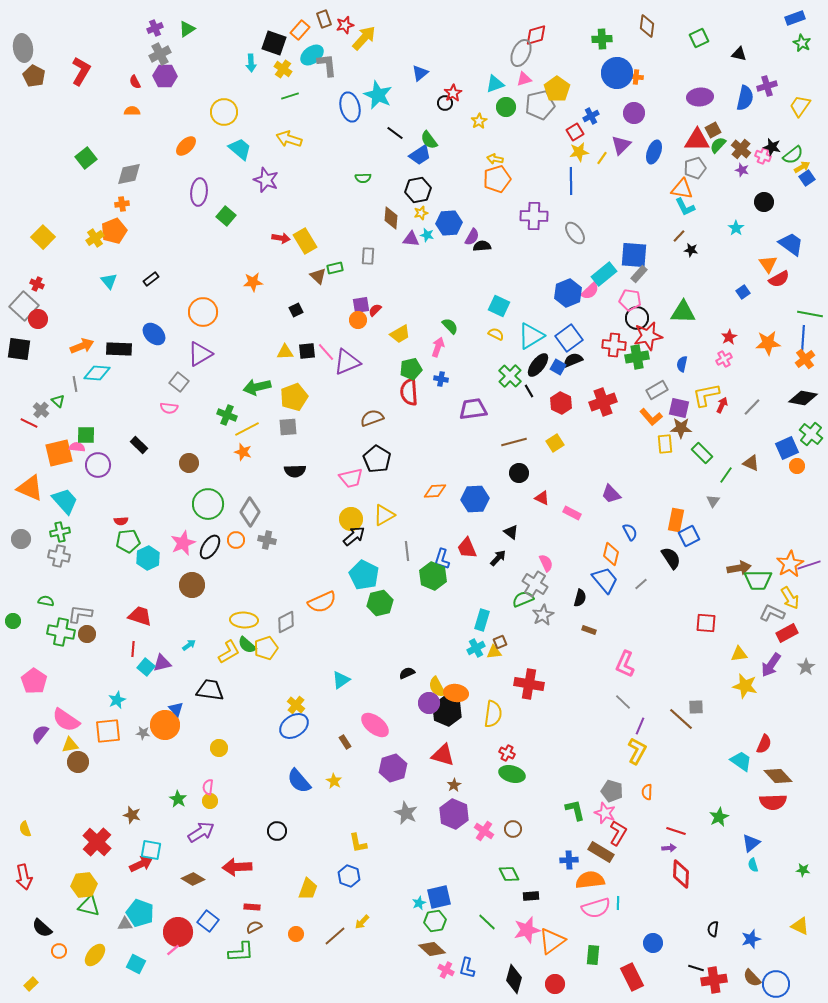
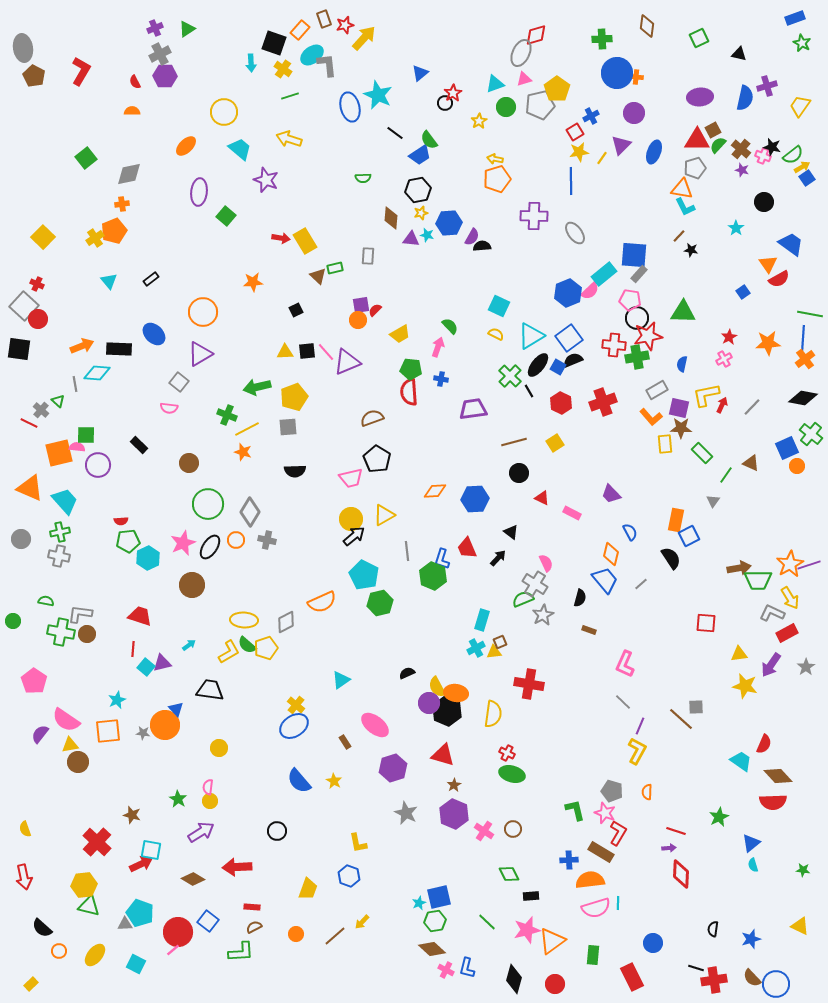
green pentagon at (411, 369): rotated 20 degrees clockwise
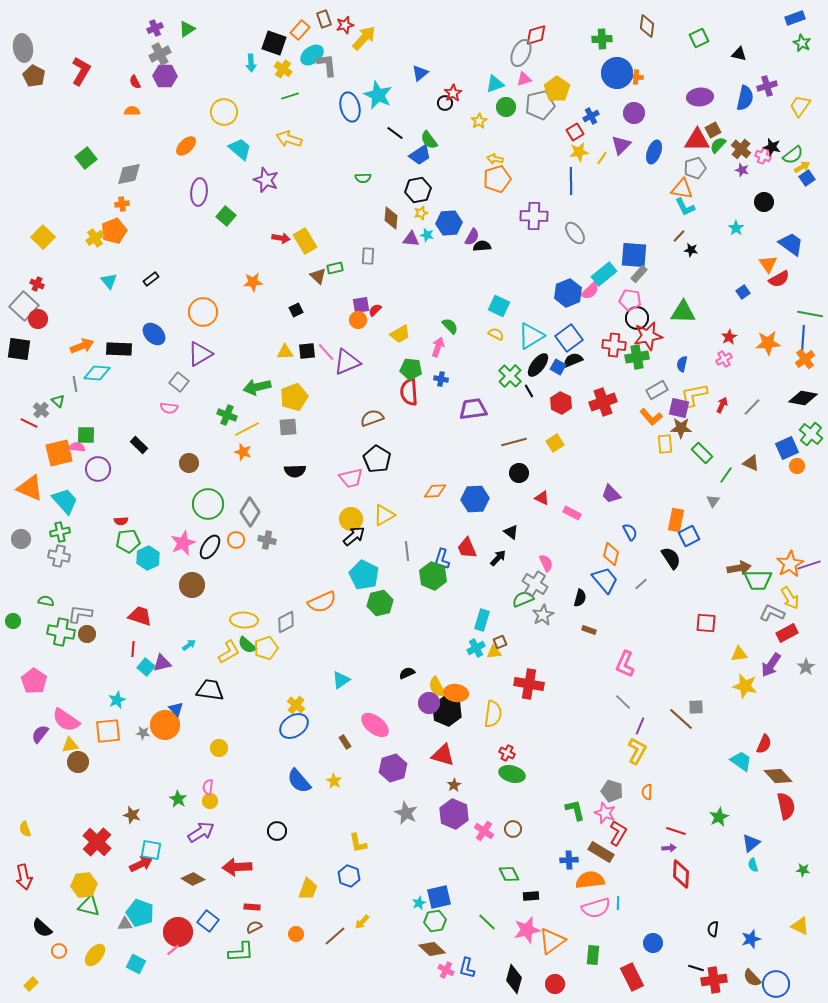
yellow L-shape at (706, 395): moved 12 px left
purple circle at (98, 465): moved 4 px down
red semicircle at (773, 802): moved 13 px right, 4 px down; rotated 100 degrees counterclockwise
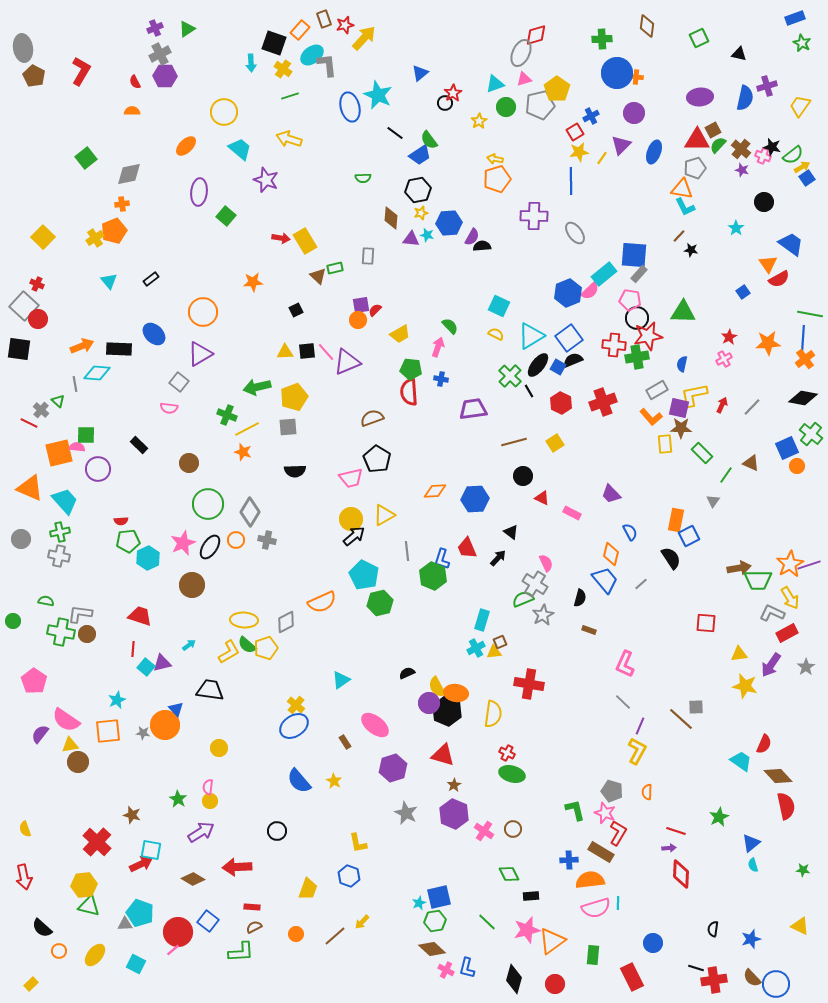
black circle at (519, 473): moved 4 px right, 3 px down
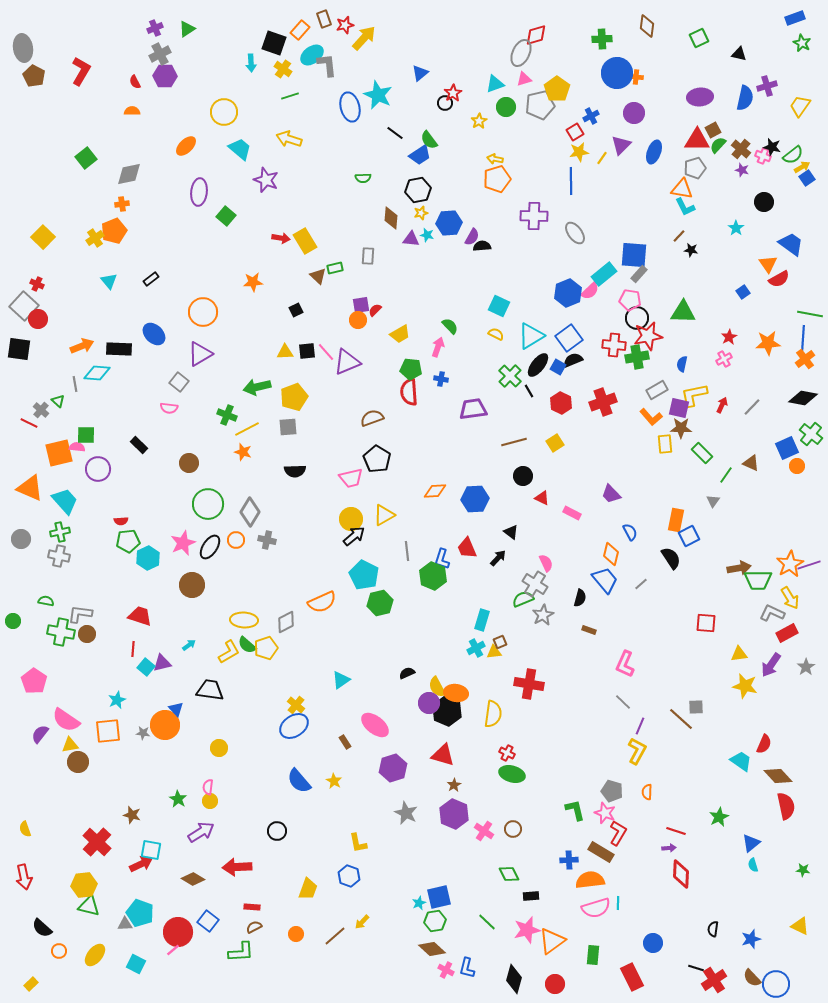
red cross at (714, 980): rotated 25 degrees counterclockwise
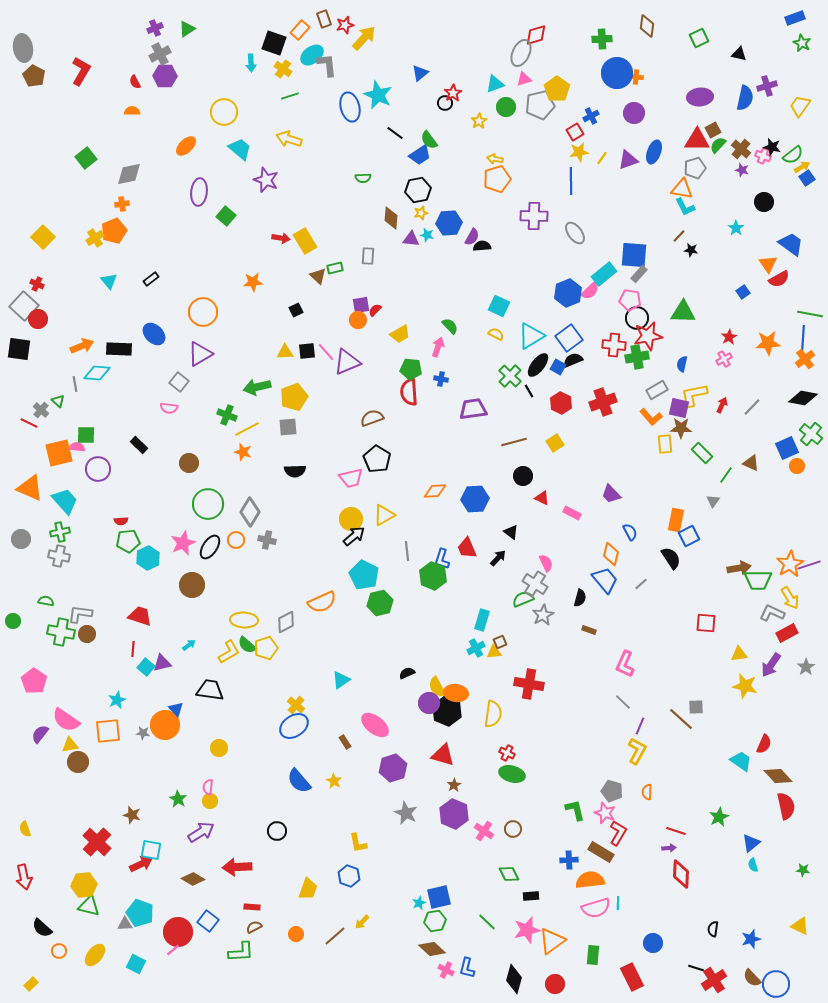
purple triangle at (621, 145): moved 7 px right, 15 px down; rotated 25 degrees clockwise
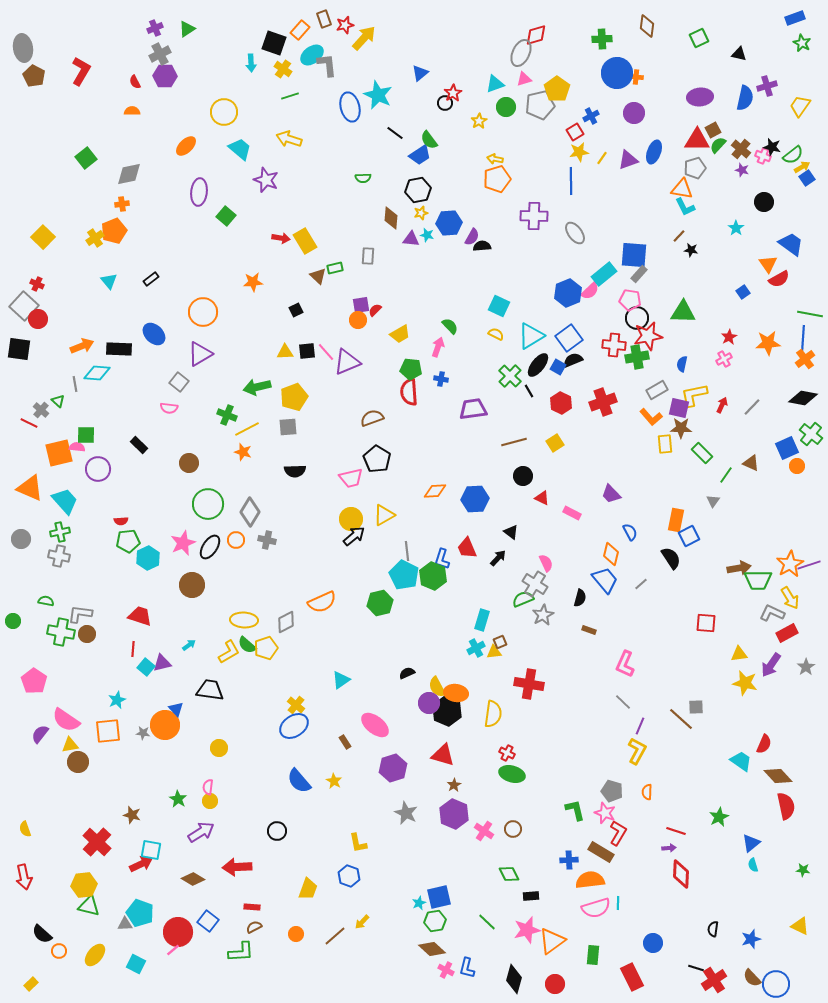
cyan pentagon at (364, 575): moved 40 px right
yellow star at (745, 686): moved 3 px up
black semicircle at (42, 928): moved 6 px down
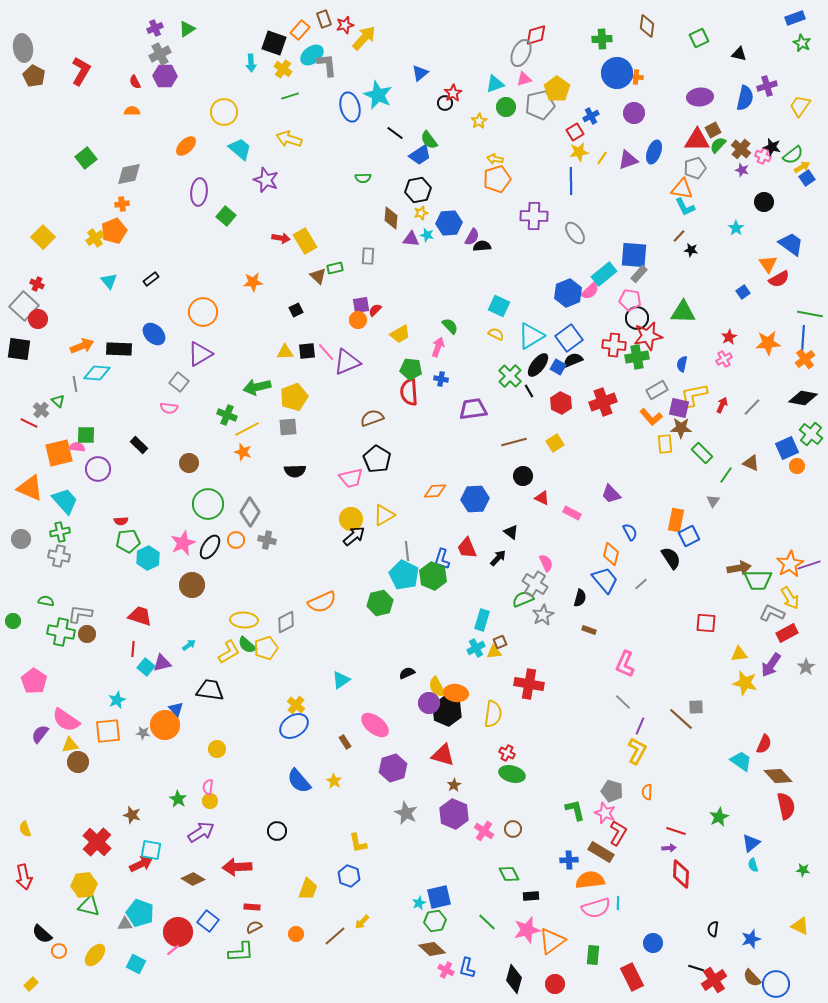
yellow circle at (219, 748): moved 2 px left, 1 px down
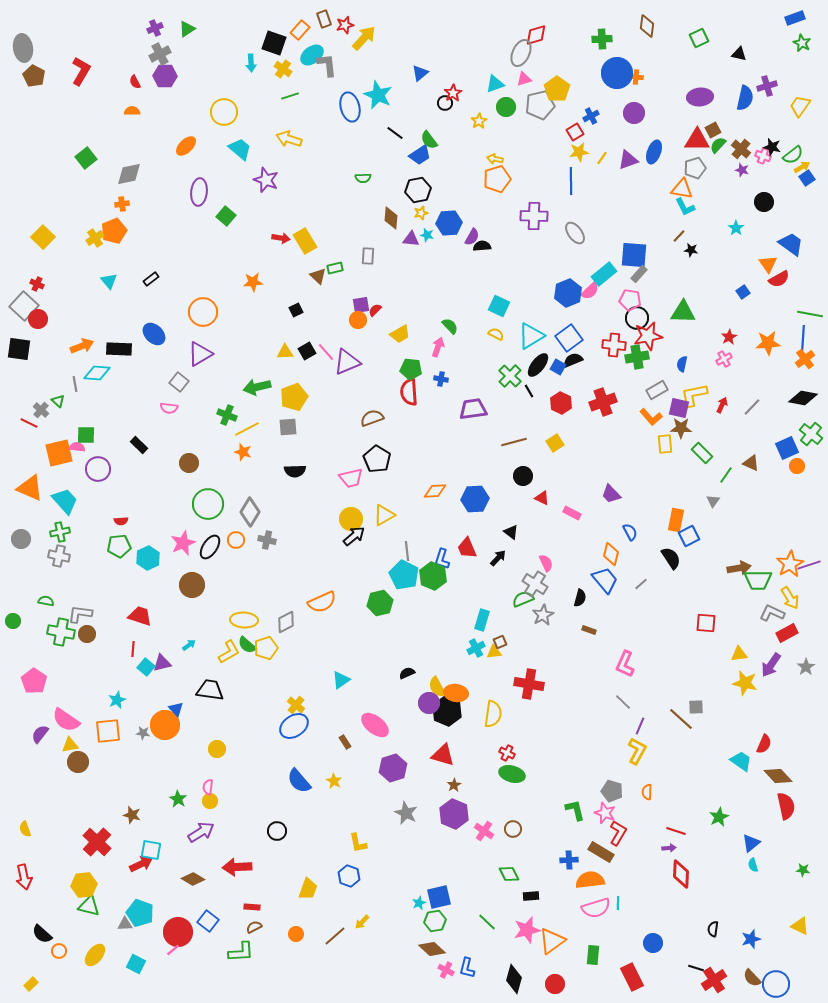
black square at (307, 351): rotated 24 degrees counterclockwise
green pentagon at (128, 541): moved 9 px left, 5 px down
